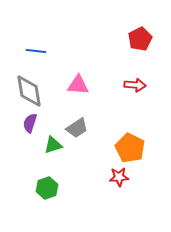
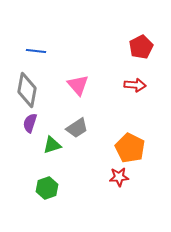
red pentagon: moved 1 px right, 8 px down
pink triangle: rotated 45 degrees clockwise
gray diamond: moved 2 px left, 1 px up; rotated 20 degrees clockwise
green triangle: moved 1 px left
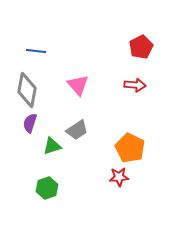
gray trapezoid: moved 2 px down
green triangle: moved 1 px down
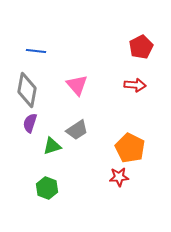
pink triangle: moved 1 px left
green hexagon: rotated 20 degrees counterclockwise
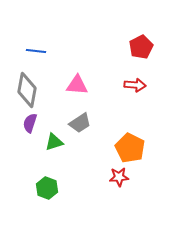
pink triangle: rotated 45 degrees counterclockwise
gray trapezoid: moved 3 px right, 7 px up
green triangle: moved 2 px right, 4 px up
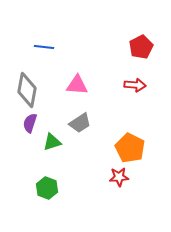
blue line: moved 8 px right, 4 px up
green triangle: moved 2 px left
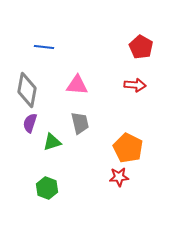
red pentagon: rotated 15 degrees counterclockwise
gray trapezoid: rotated 70 degrees counterclockwise
orange pentagon: moved 2 px left
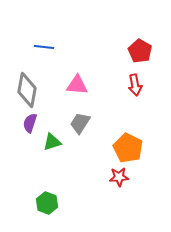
red pentagon: moved 1 px left, 4 px down
red arrow: rotated 75 degrees clockwise
gray trapezoid: rotated 135 degrees counterclockwise
green hexagon: moved 15 px down
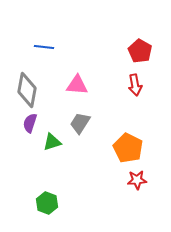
red star: moved 18 px right, 3 px down
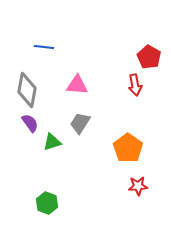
red pentagon: moved 9 px right, 6 px down
purple semicircle: rotated 126 degrees clockwise
orange pentagon: rotated 8 degrees clockwise
red star: moved 1 px right, 6 px down
